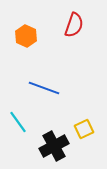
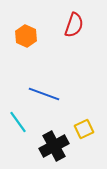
blue line: moved 6 px down
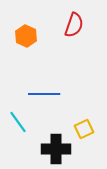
blue line: rotated 20 degrees counterclockwise
black cross: moved 2 px right, 3 px down; rotated 28 degrees clockwise
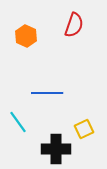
blue line: moved 3 px right, 1 px up
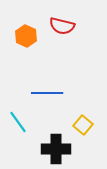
red semicircle: moved 12 px left, 1 px down; rotated 85 degrees clockwise
yellow square: moved 1 px left, 4 px up; rotated 24 degrees counterclockwise
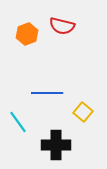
orange hexagon: moved 1 px right, 2 px up; rotated 15 degrees clockwise
yellow square: moved 13 px up
black cross: moved 4 px up
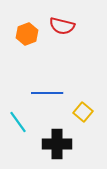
black cross: moved 1 px right, 1 px up
